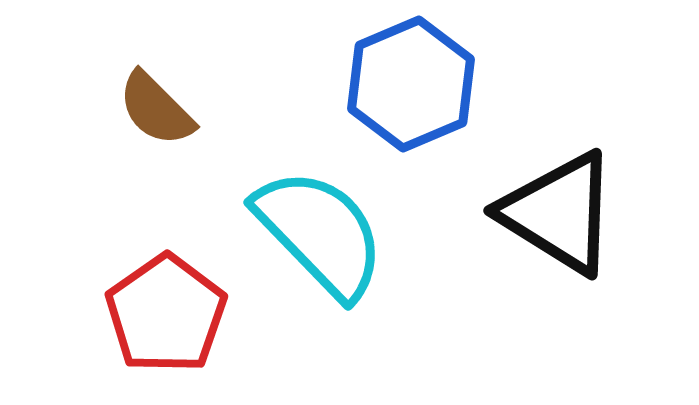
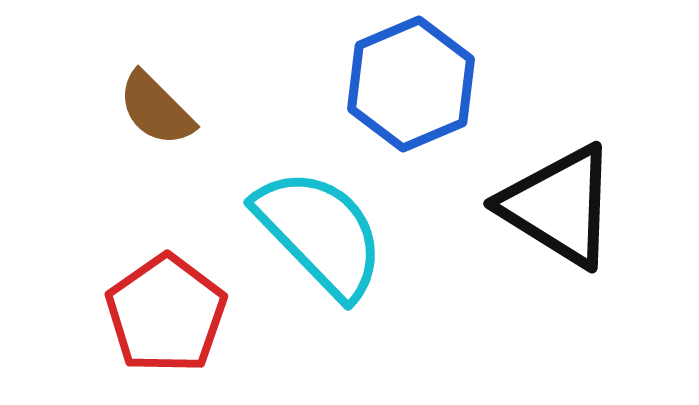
black triangle: moved 7 px up
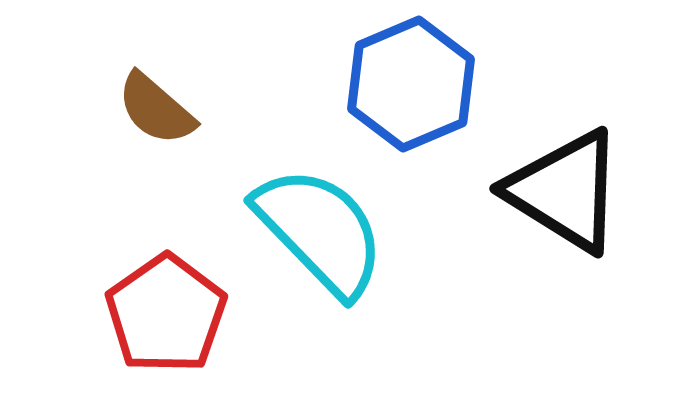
brown semicircle: rotated 4 degrees counterclockwise
black triangle: moved 6 px right, 15 px up
cyan semicircle: moved 2 px up
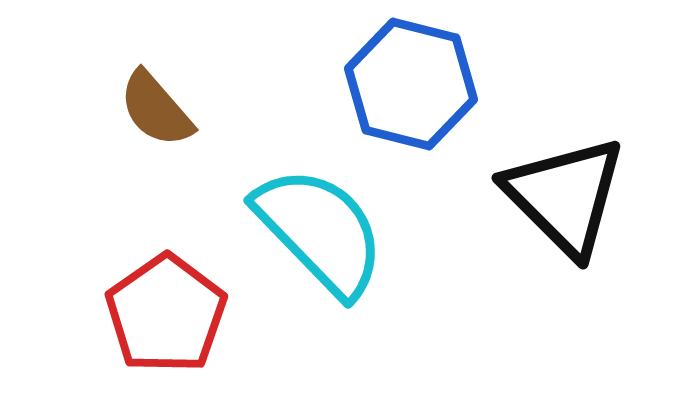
blue hexagon: rotated 23 degrees counterclockwise
brown semicircle: rotated 8 degrees clockwise
black triangle: moved 5 px down; rotated 13 degrees clockwise
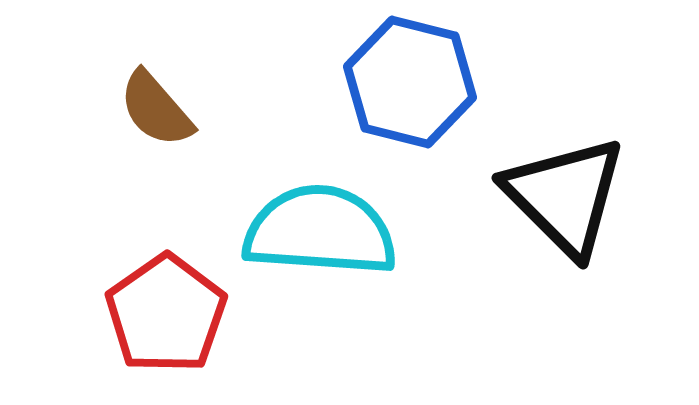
blue hexagon: moved 1 px left, 2 px up
cyan semicircle: rotated 42 degrees counterclockwise
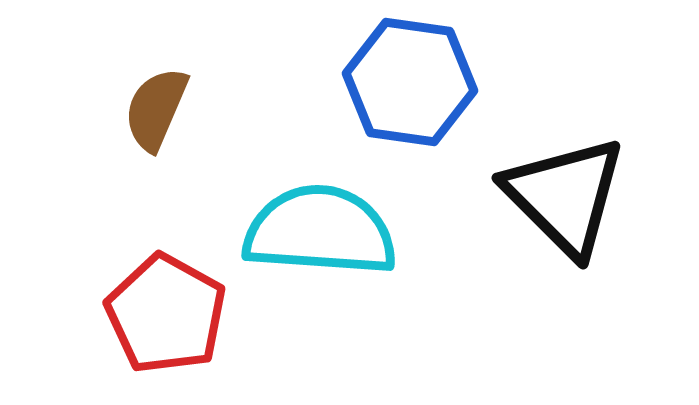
blue hexagon: rotated 6 degrees counterclockwise
brown semicircle: rotated 64 degrees clockwise
red pentagon: rotated 8 degrees counterclockwise
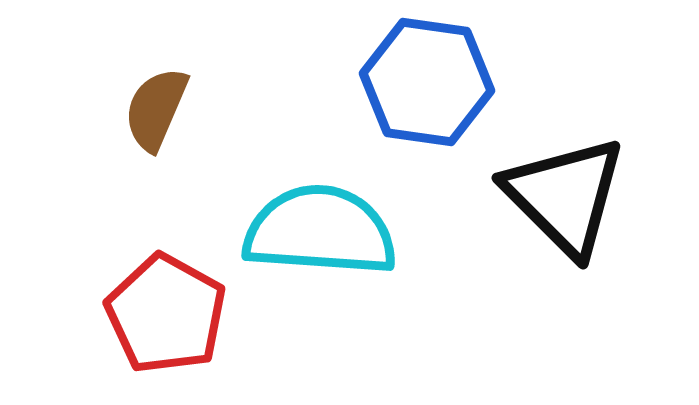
blue hexagon: moved 17 px right
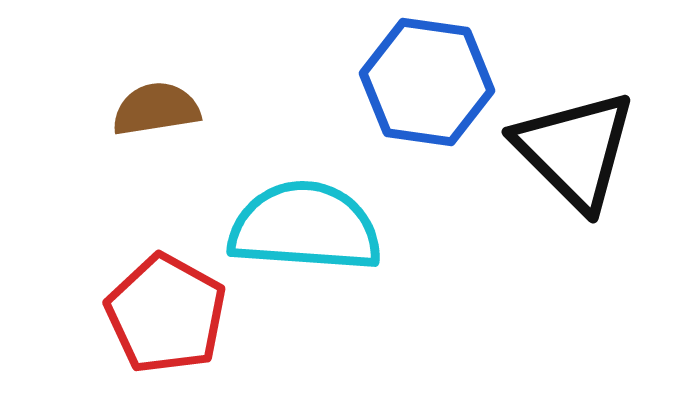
brown semicircle: rotated 58 degrees clockwise
black triangle: moved 10 px right, 46 px up
cyan semicircle: moved 15 px left, 4 px up
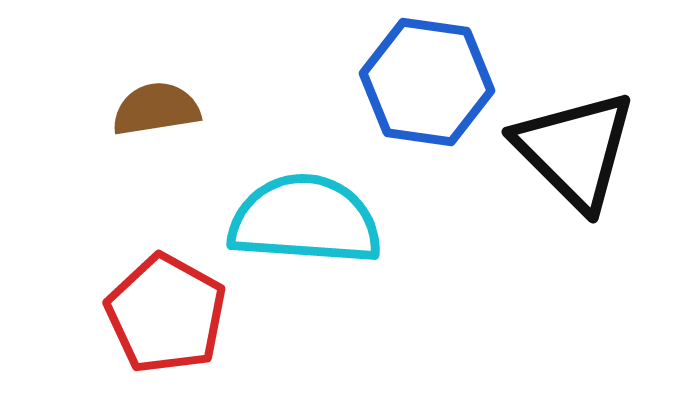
cyan semicircle: moved 7 px up
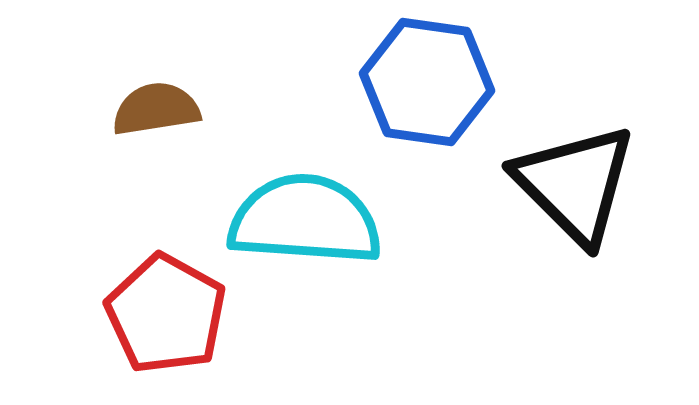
black triangle: moved 34 px down
